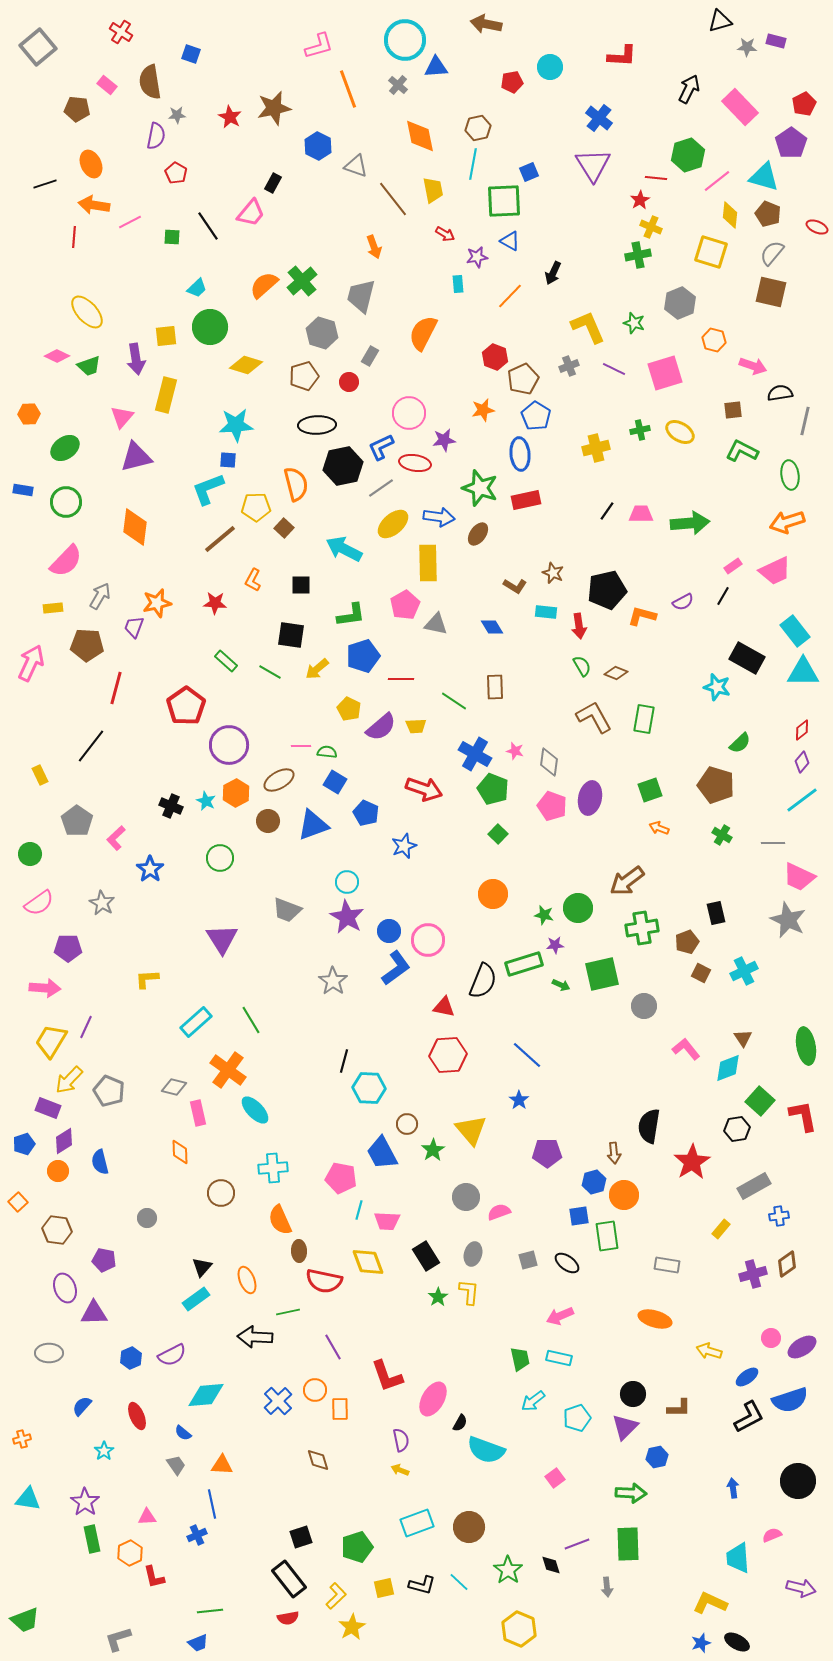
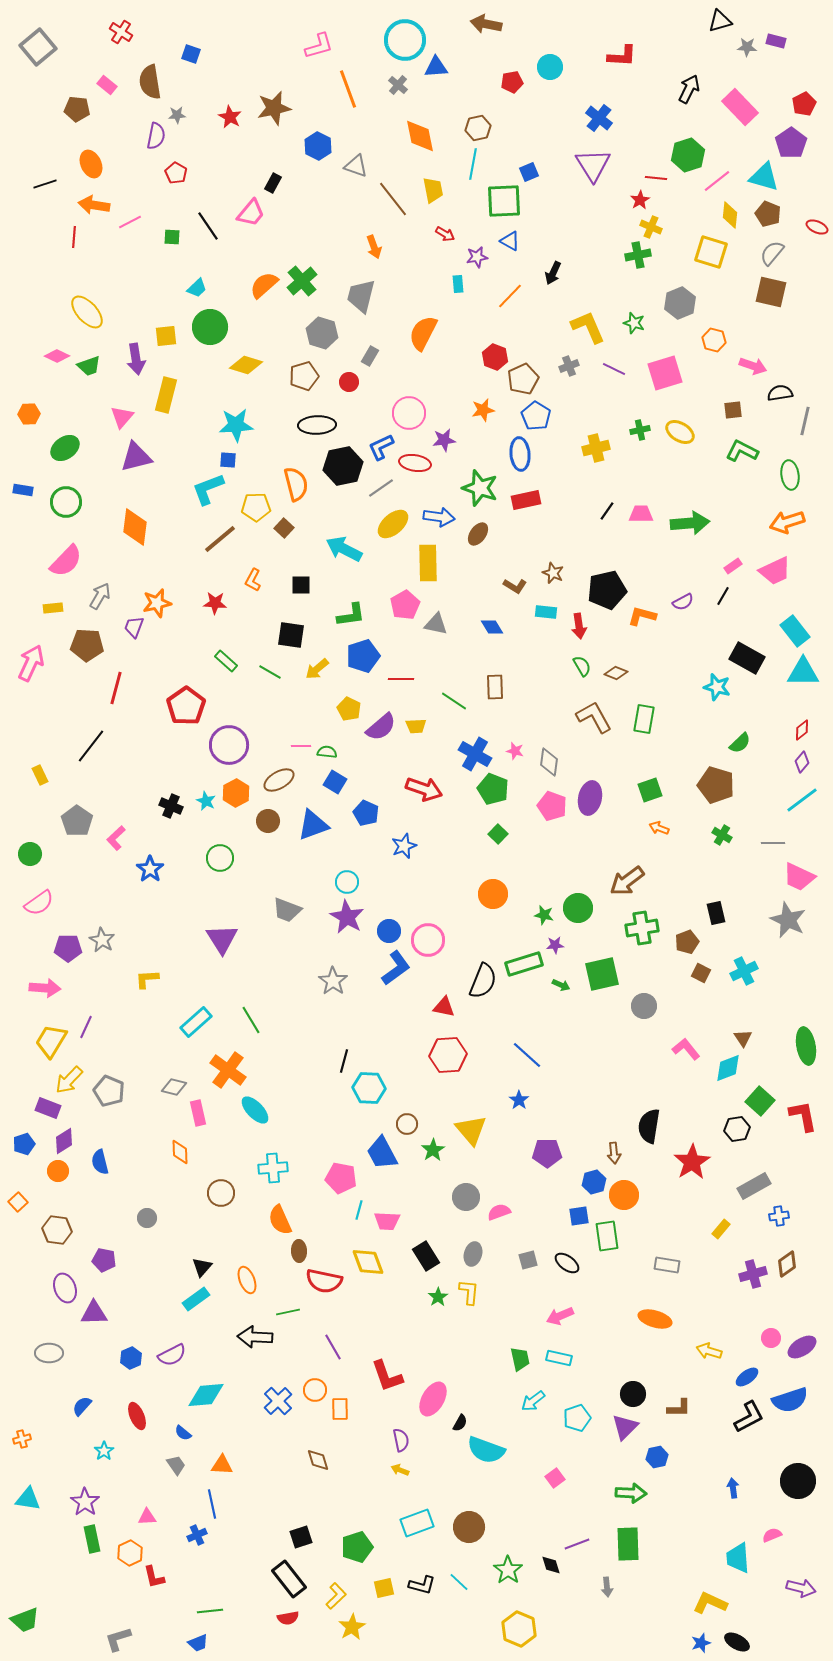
gray star at (102, 903): moved 37 px down
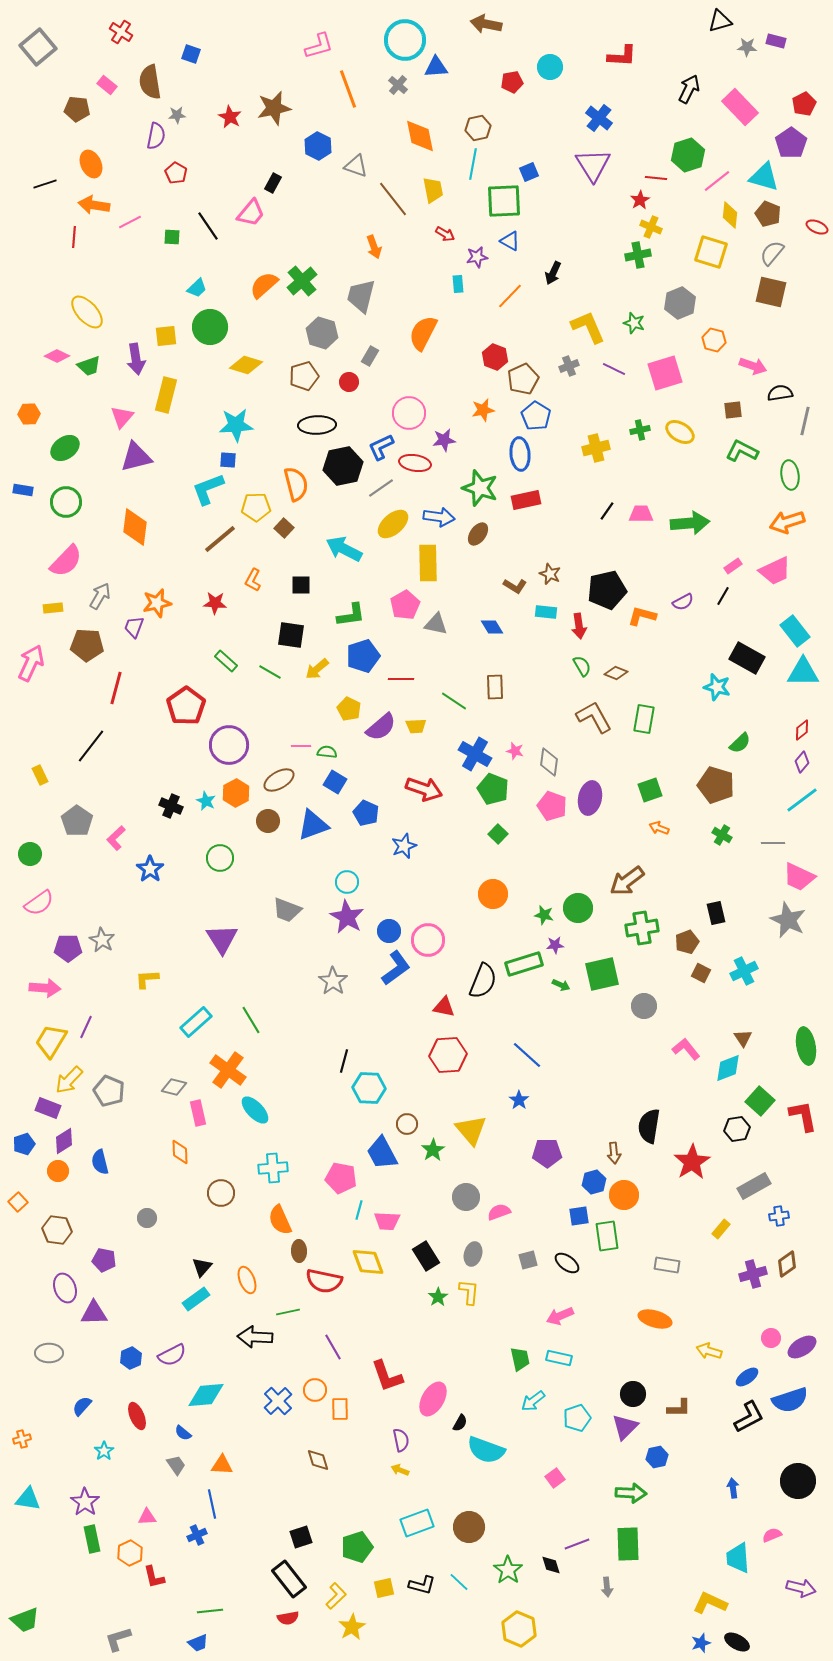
brown star at (553, 573): moved 3 px left, 1 px down
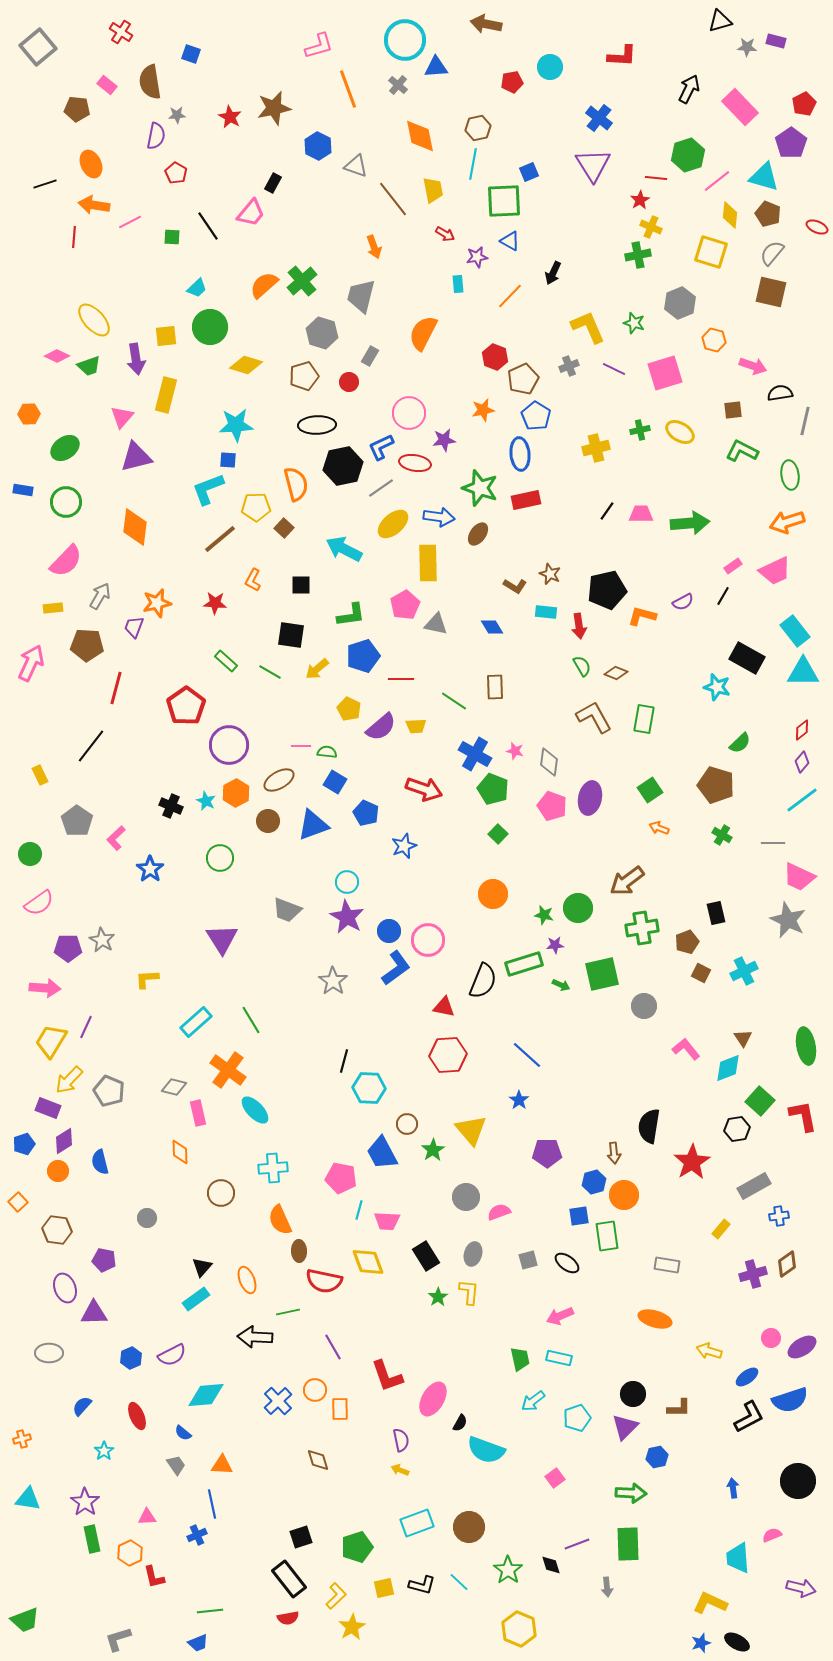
yellow ellipse at (87, 312): moved 7 px right, 8 px down
green square at (650, 790): rotated 15 degrees counterclockwise
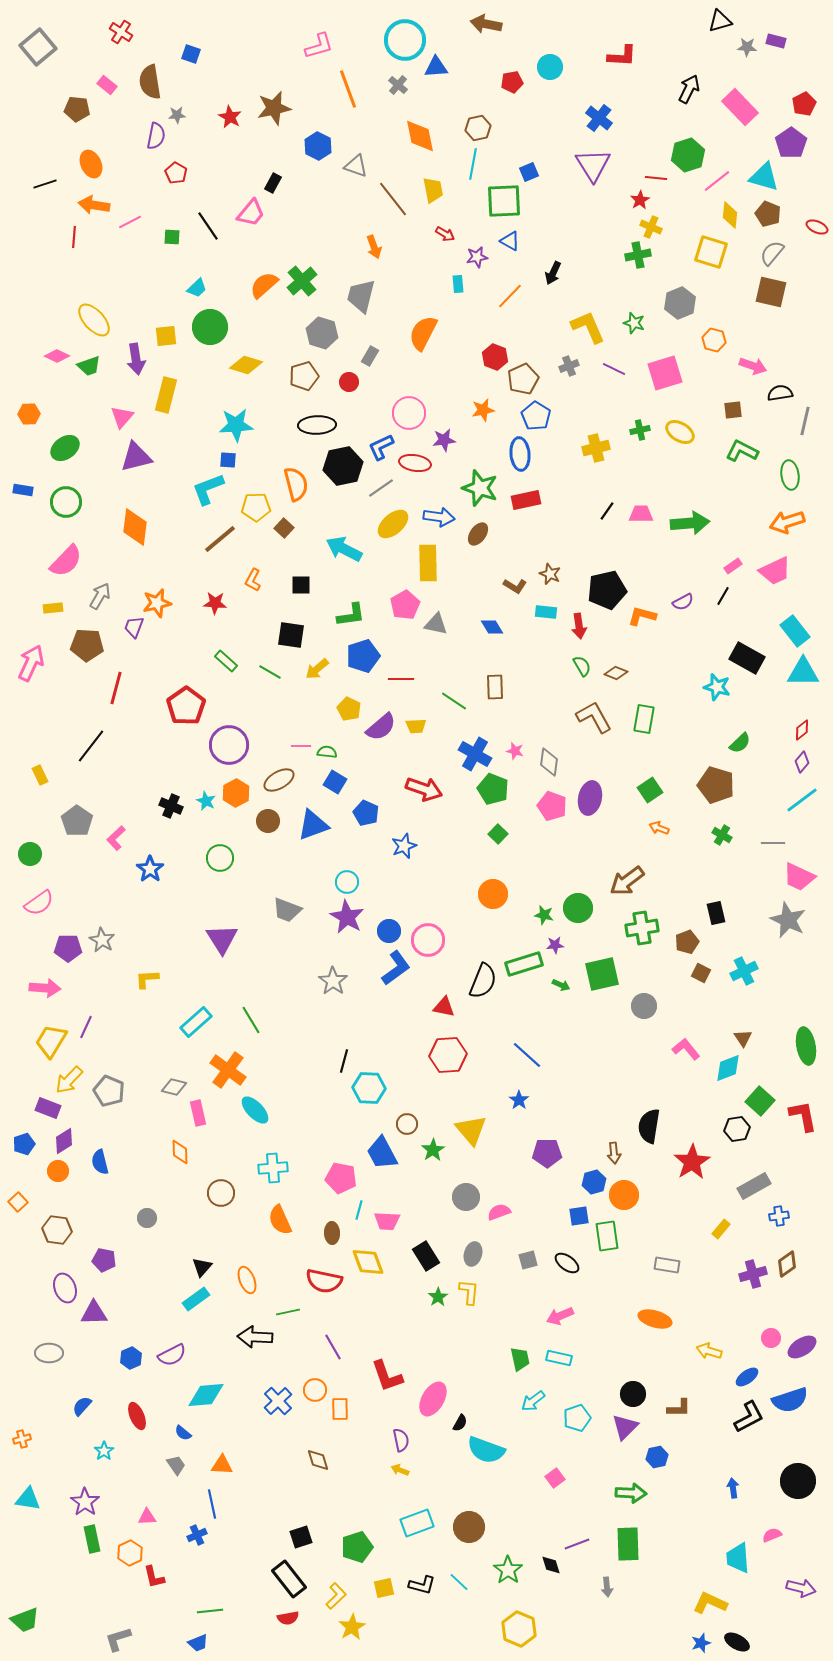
brown ellipse at (299, 1251): moved 33 px right, 18 px up
